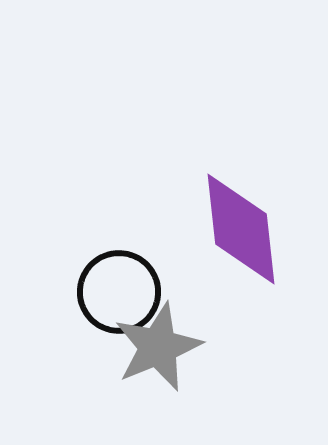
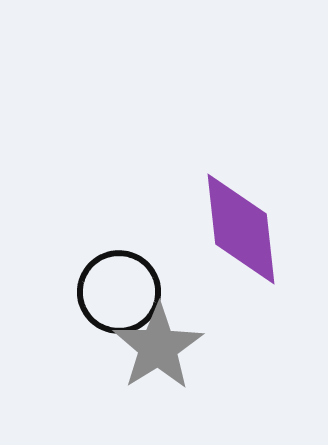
gray star: rotated 10 degrees counterclockwise
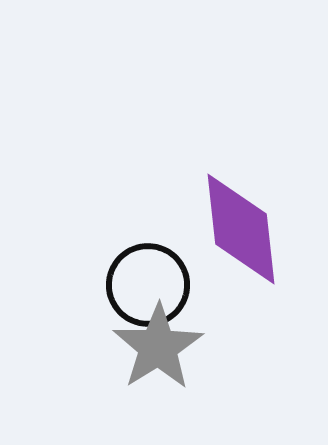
black circle: moved 29 px right, 7 px up
